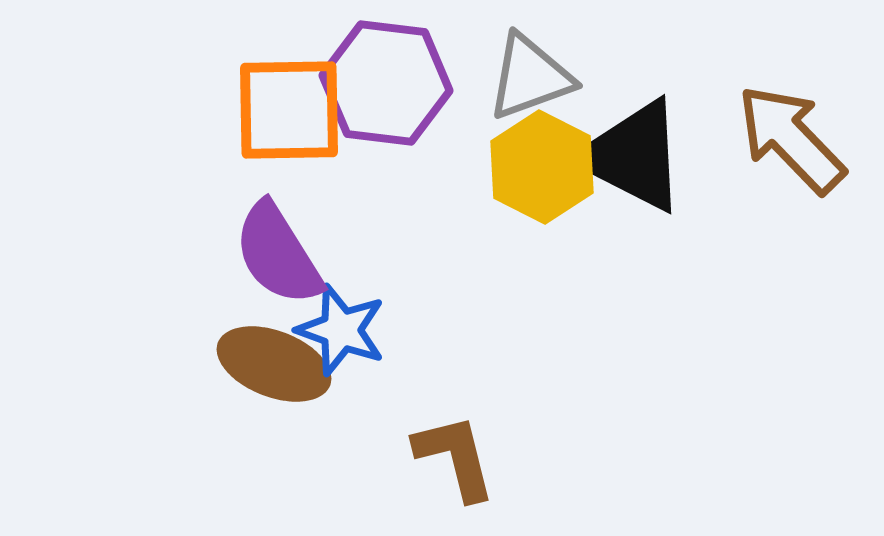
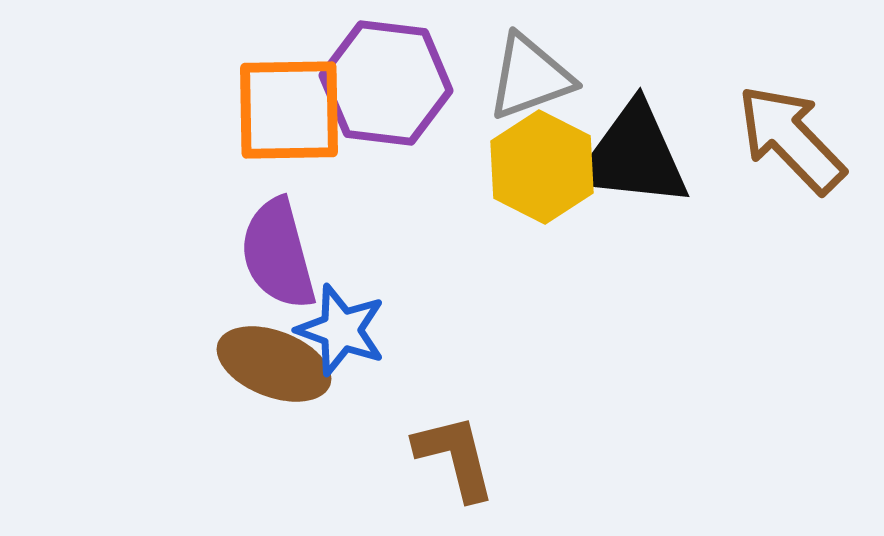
black triangle: rotated 21 degrees counterclockwise
purple semicircle: rotated 17 degrees clockwise
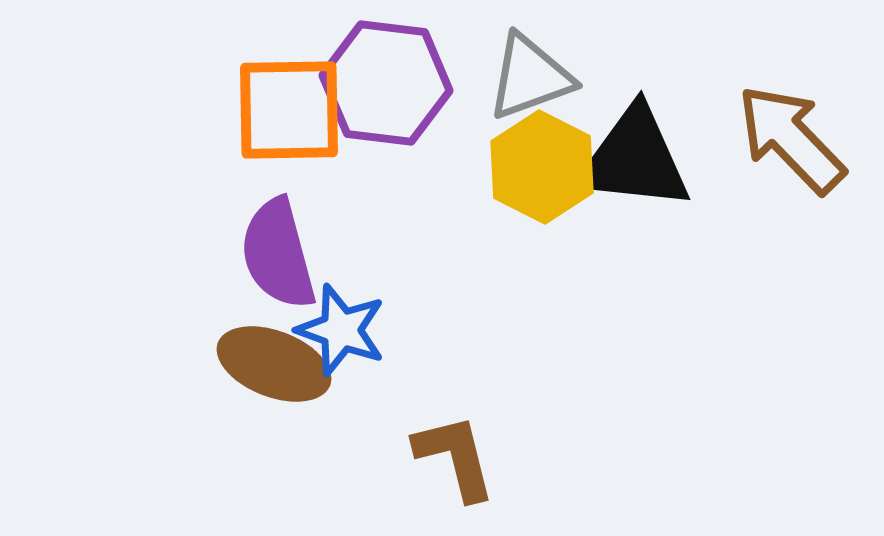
black triangle: moved 1 px right, 3 px down
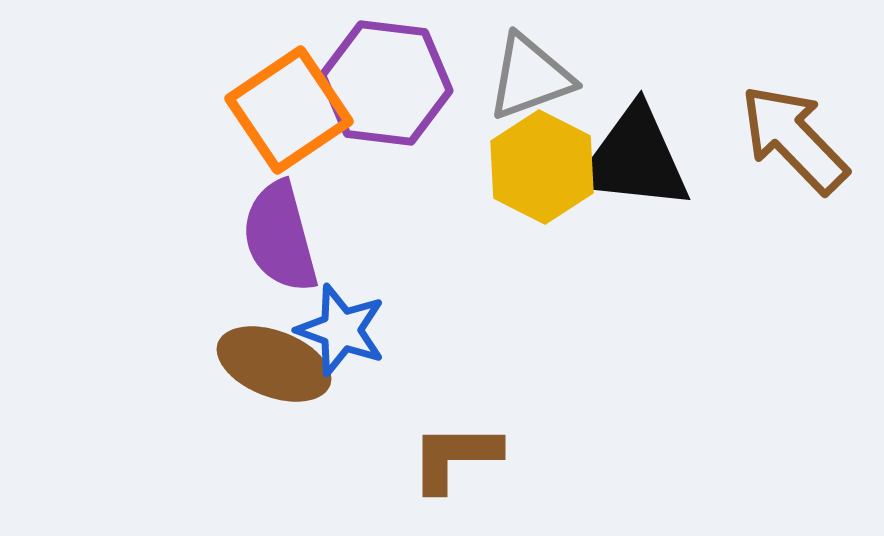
orange square: rotated 33 degrees counterclockwise
brown arrow: moved 3 px right
purple semicircle: moved 2 px right, 17 px up
brown L-shape: rotated 76 degrees counterclockwise
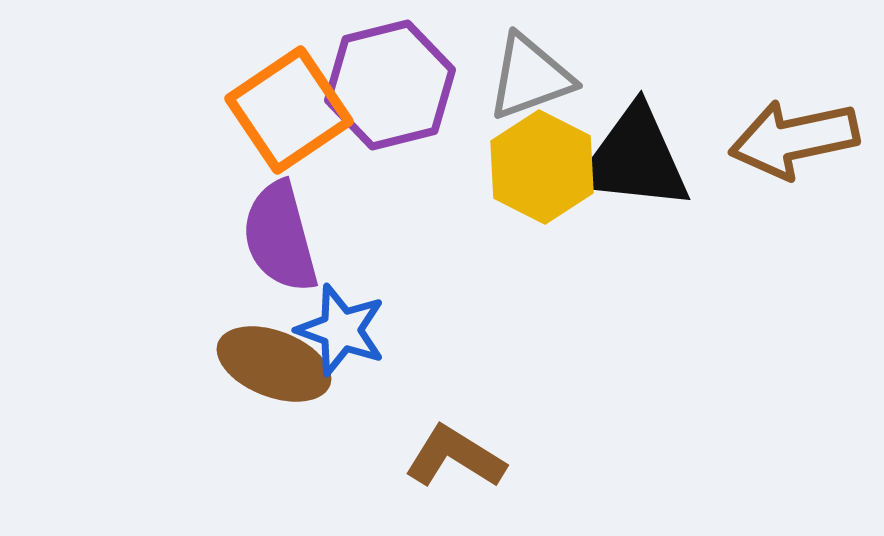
purple hexagon: moved 4 px right, 2 px down; rotated 21 degrees counterclockwise
brown arrow: rotated 58 degrees counterclockwise
brown L-shape: rotated 32 degrees clockwise
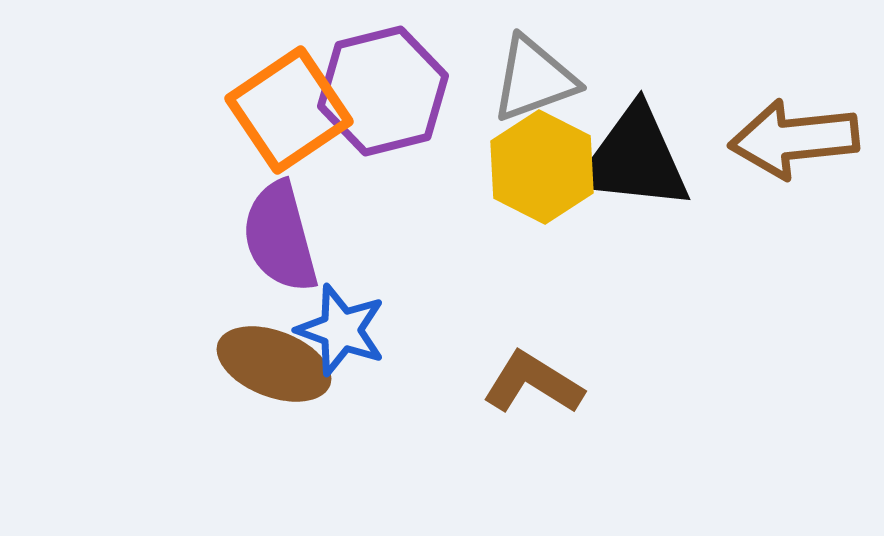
gray triangle: moved 4 px right, 2 px down
purple hexagon: moved 7 px left, 6 px down
brown arrow: rotated 6 degrees clockwise
brown L-shape: moved 78 px right, 74 px up
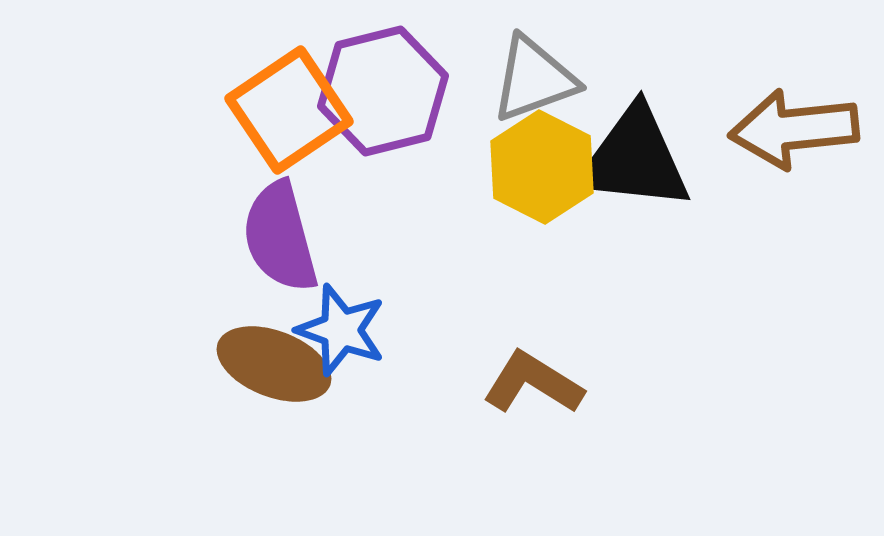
brown arrow: moved 10 px up
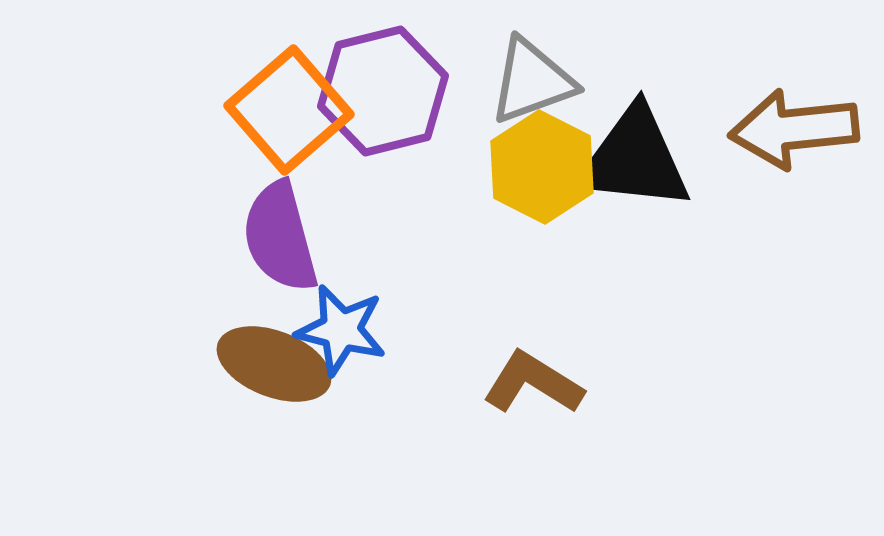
gray triangle: moved 2 px left, 2 px down
orange square: rotated 7 degrees counterclockwise
blue star: rotated 6 degrees counterclockwise
